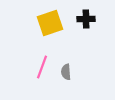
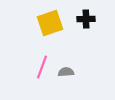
gray semicircle: rotated 91 degrees clockwise
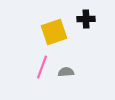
yellow square: moved 4 px right, 9 px down
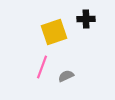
gray semicircle: moved 4 px down; rotated 21 degrees counterclockwise
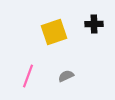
black cross: moved 8 px right, 5 px down
pink line: moved 14 px left, 9 px down
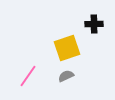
yellow square: moved 13 px right, 16 px down
pink line: rotated 15 degrees clockwise
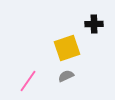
pink line: moved 5 px down
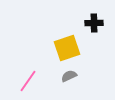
black cross: moved 1 px up
gray semicircle: moved 3 px right
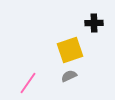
yellow square: moved 3 px right, 2 px down
pink line: moved 2 px down
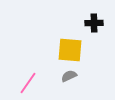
yellow square: rotated 24 degrees clockwise
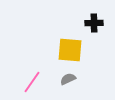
gray semicircle: moved 1 px left, 3 px down
pink line: moved 4 px right, 1 px up
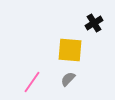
black cross: rotated 30 degrees counterclockwise
gray semicircle: rotated 21 degrees counterclockwise
